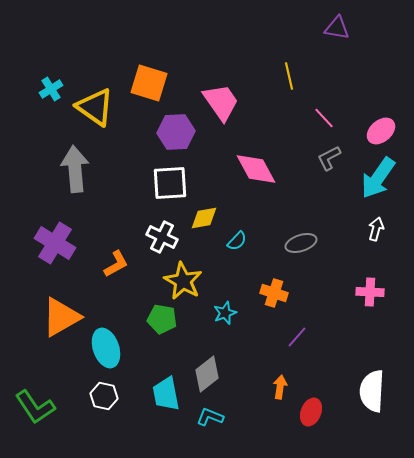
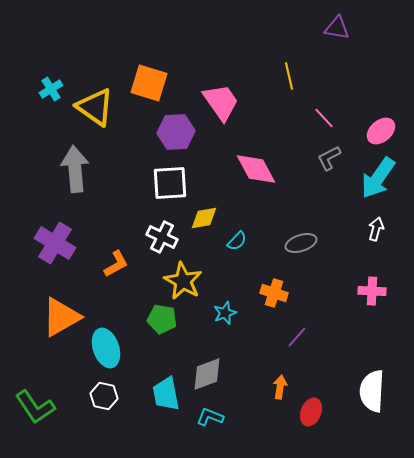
pink cross: moved 2 px right, 1 px up
gray diamond: rotated 18 degrees clockwise
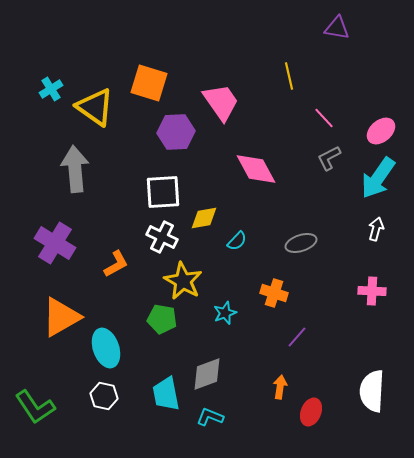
white square: moved 7 px left, 9 px down
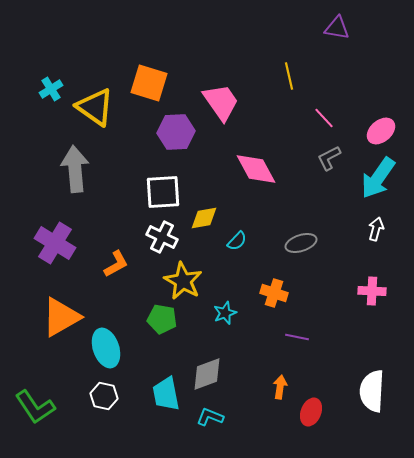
purple line: rotated 60 degrees clockwise
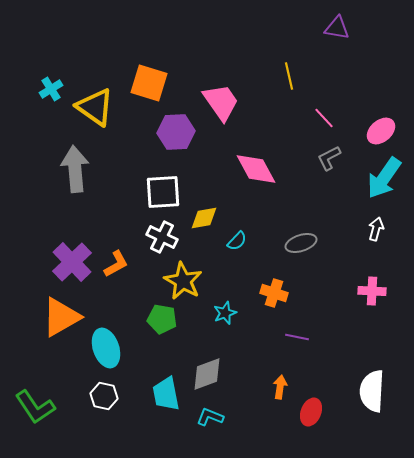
cyan arrow: moved 6 px right
purple cross: moved 17 px right, 19 px down; rotated 15 degrees clockwise
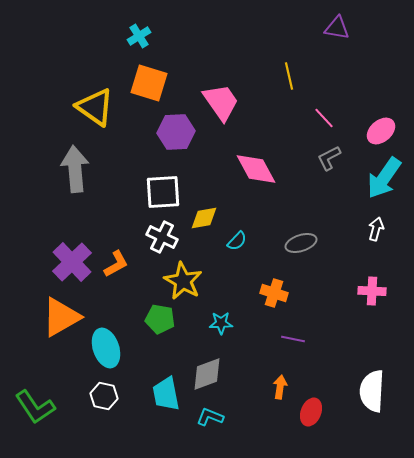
cyan cross: moved 88 px right, 53 px up
cyan star: moved 4 px left, 10 px down; rotated 20 degrees clockwise
green pentagon: moved 2 px left
purple line: moved 4 px left, 2 px down
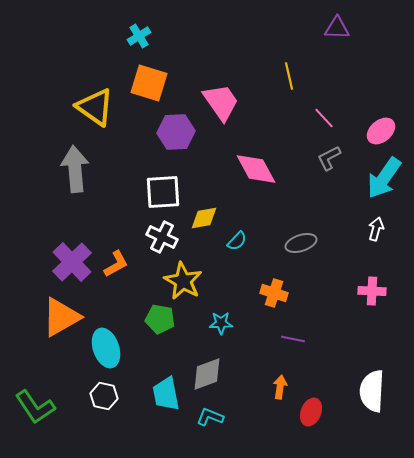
purple triangle: rotated 8 degrees counterclockwise
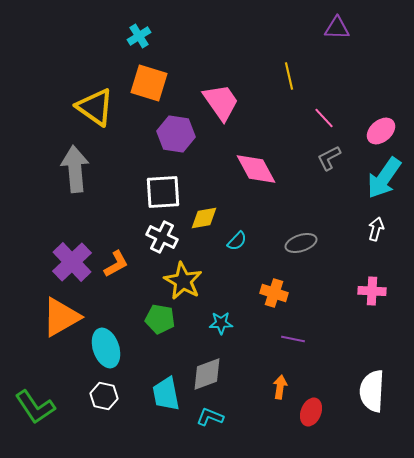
purple hexagon: moved 2 px down; rotated 12 degrees clockwise
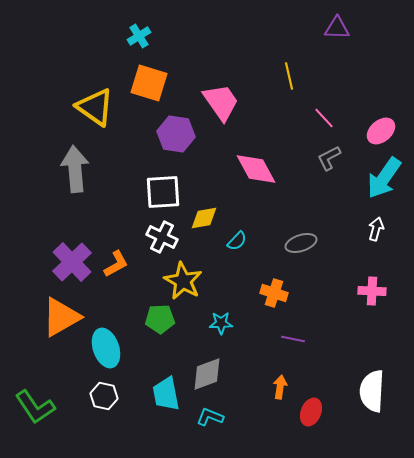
green pentagon: rotated 12 degrees counterclockwise
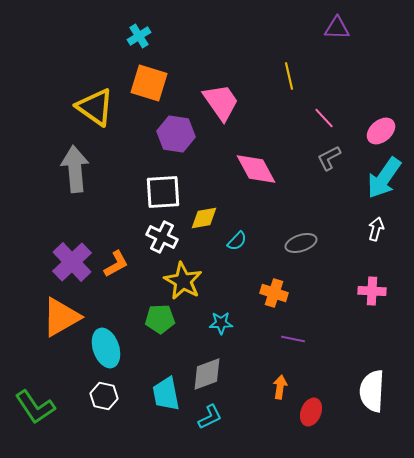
cyan L-shape: rotated 132 degrees clockwise
